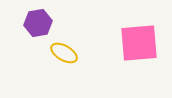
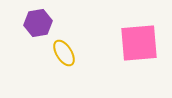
yellow ellipse: rotated 28 degrees clockwise
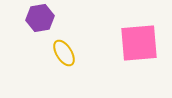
purple hexagon: moved 2 px right, 5 px up
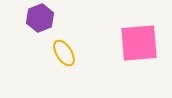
purple hexagon: rotated 12 degrees counterclockwise
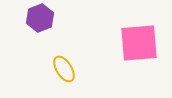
yellow ellipse: moved 16 px down
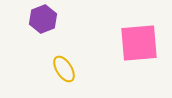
purple hexagon: moved 3 px right, 1 px down
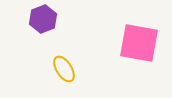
pink square: rotated 15 degrees clockwise
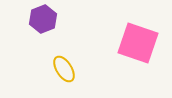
pink square: moved 1 px left; rotated 9 degrees clockwise
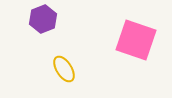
pink square: moved 2 px left, 3 px up
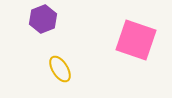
yellow ellipse: moved 4 px left
